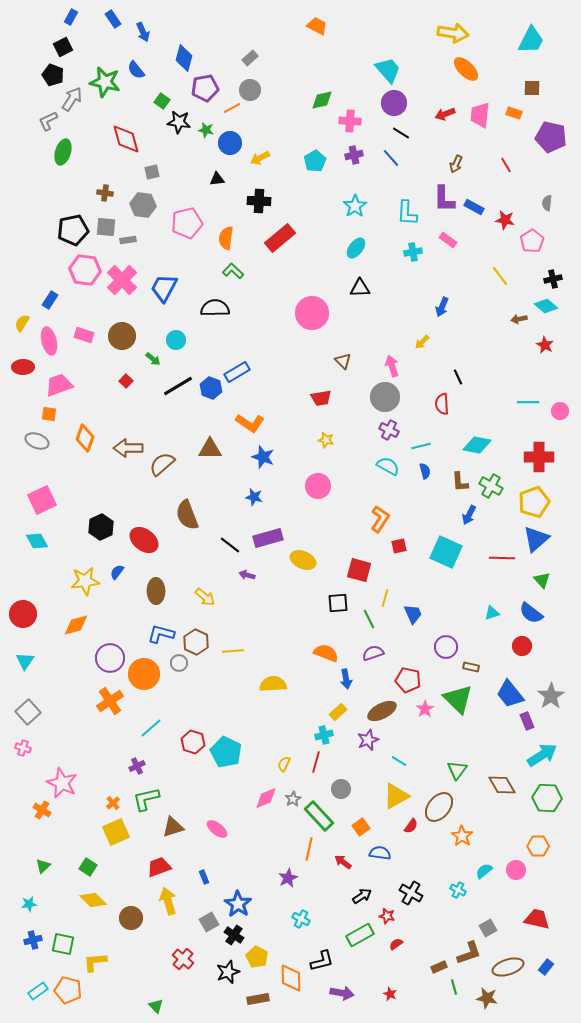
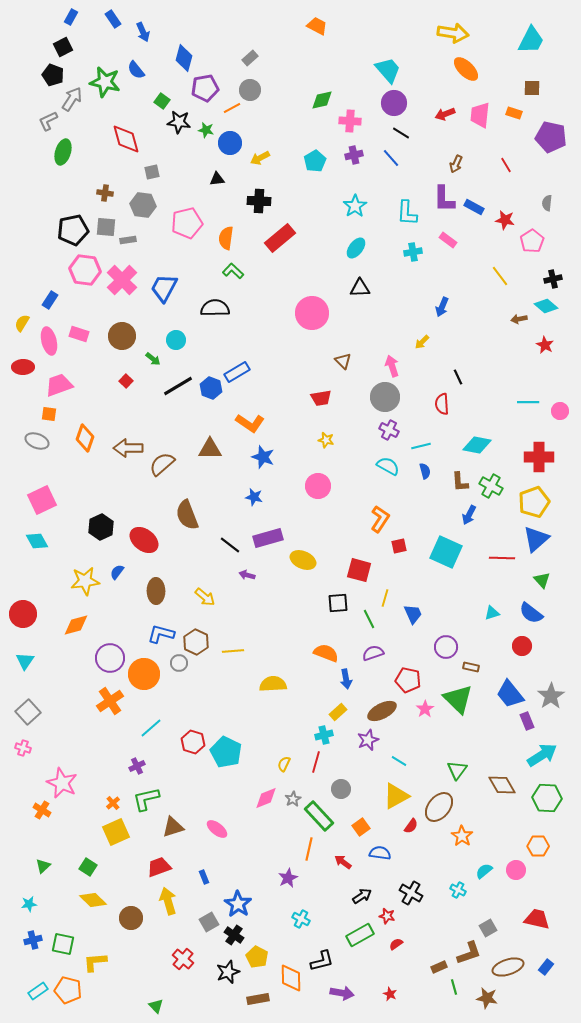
pink rectangle at (84, 335): moved 5 px left, 1 px up
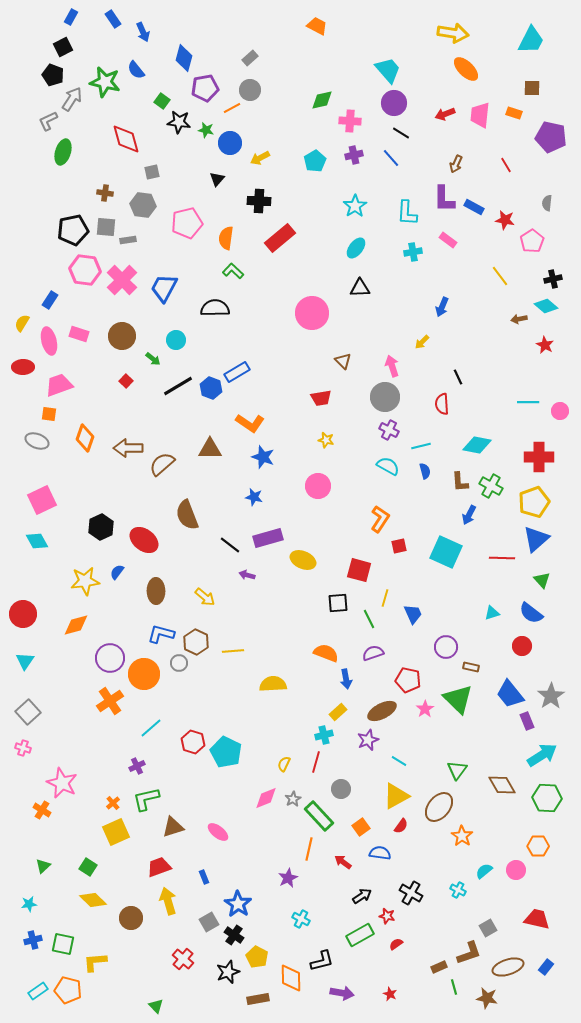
black triangle at (217, 179): rotated 42 degrees counterclockwise
red semicircle at (411, 826): moved 10 px left
pink ellipse at (217, 829): moved 1 px right, 3 px down
